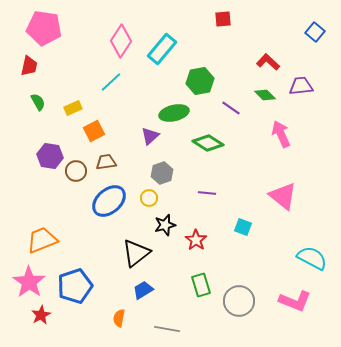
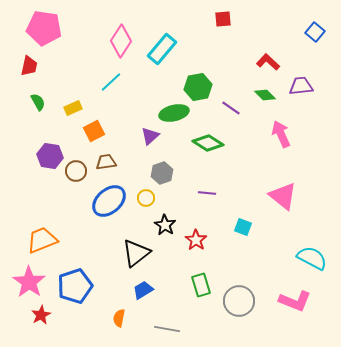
green hexagon at (200, 81): moved 2 px left, 6 px down
yellow circle at (149, 198): moved 3 px left
black star at (165, 225): rotated 25 degrees counterclockwise
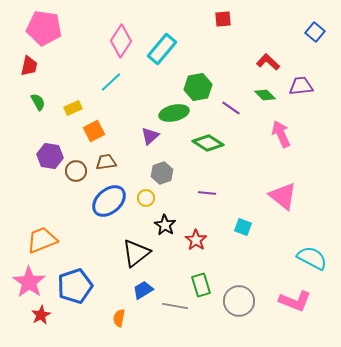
gray line at (167, 329): moved 8 px right, 23 px up
